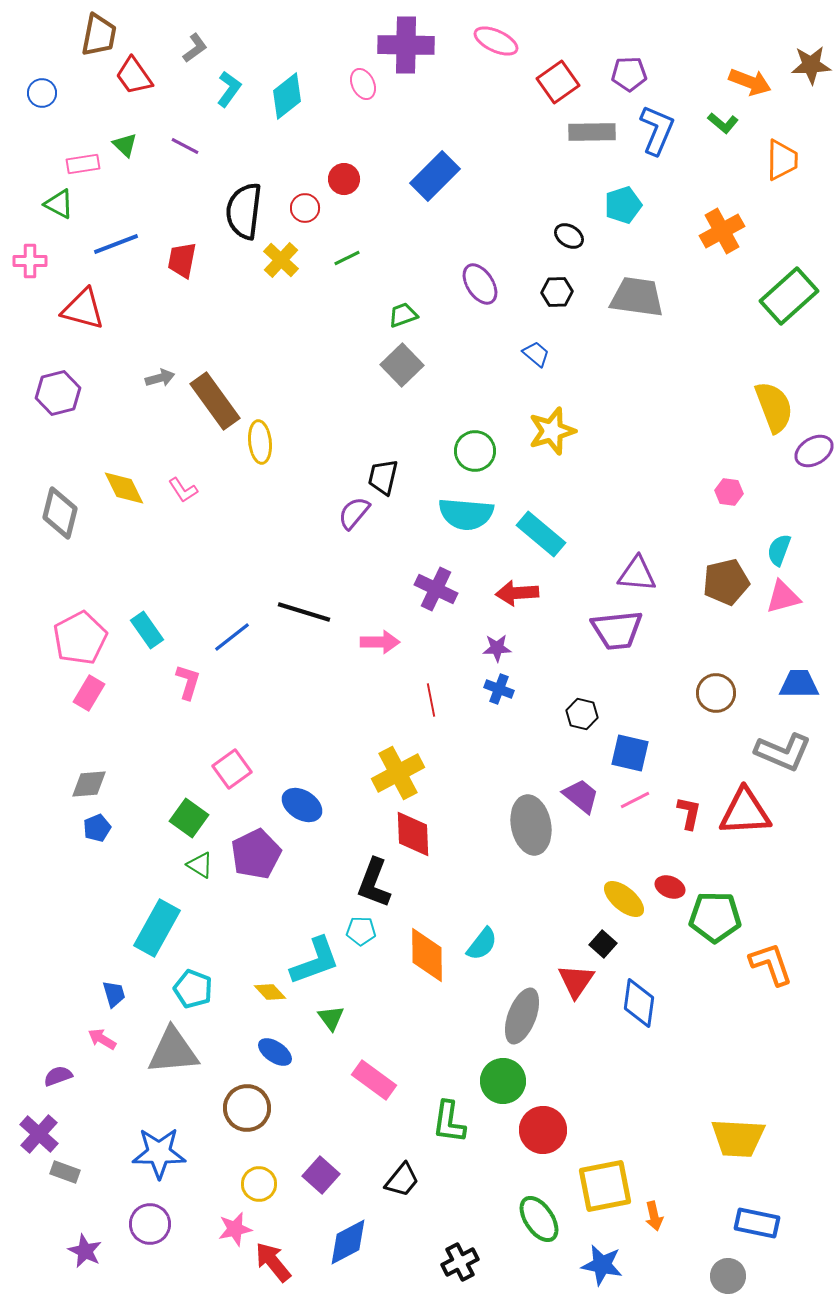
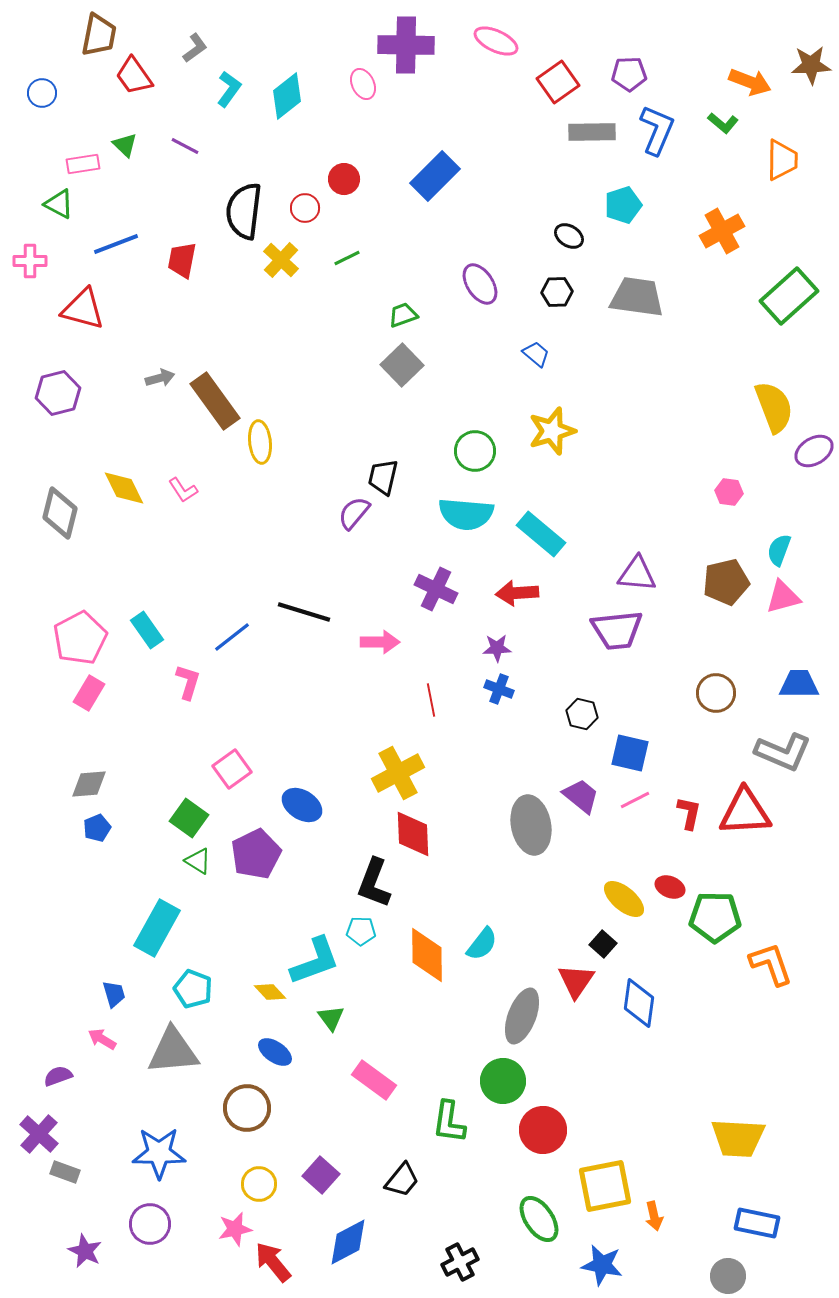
green triangle at (200, 865): moved 2 px left, 4 px up
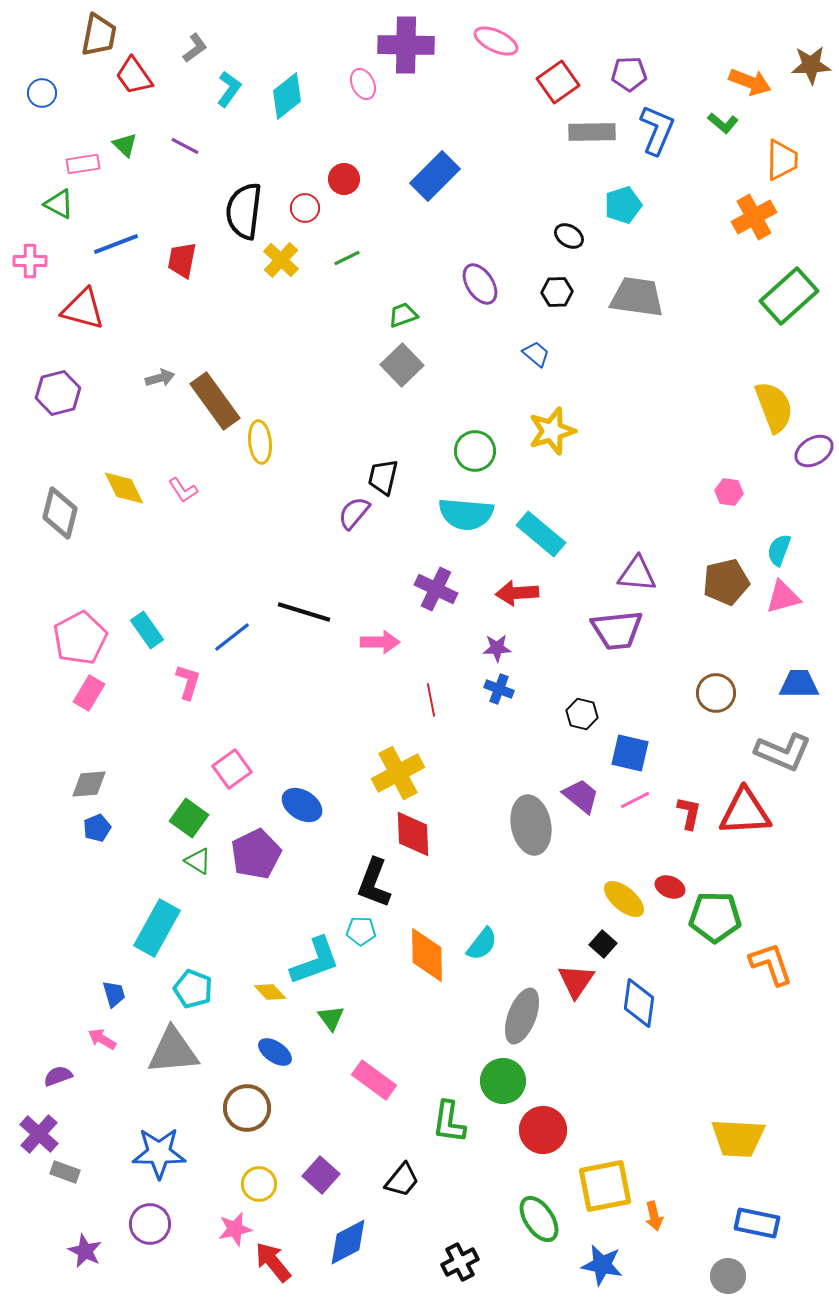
orange cross at (722, 231): moved 32 px right, 14 px up
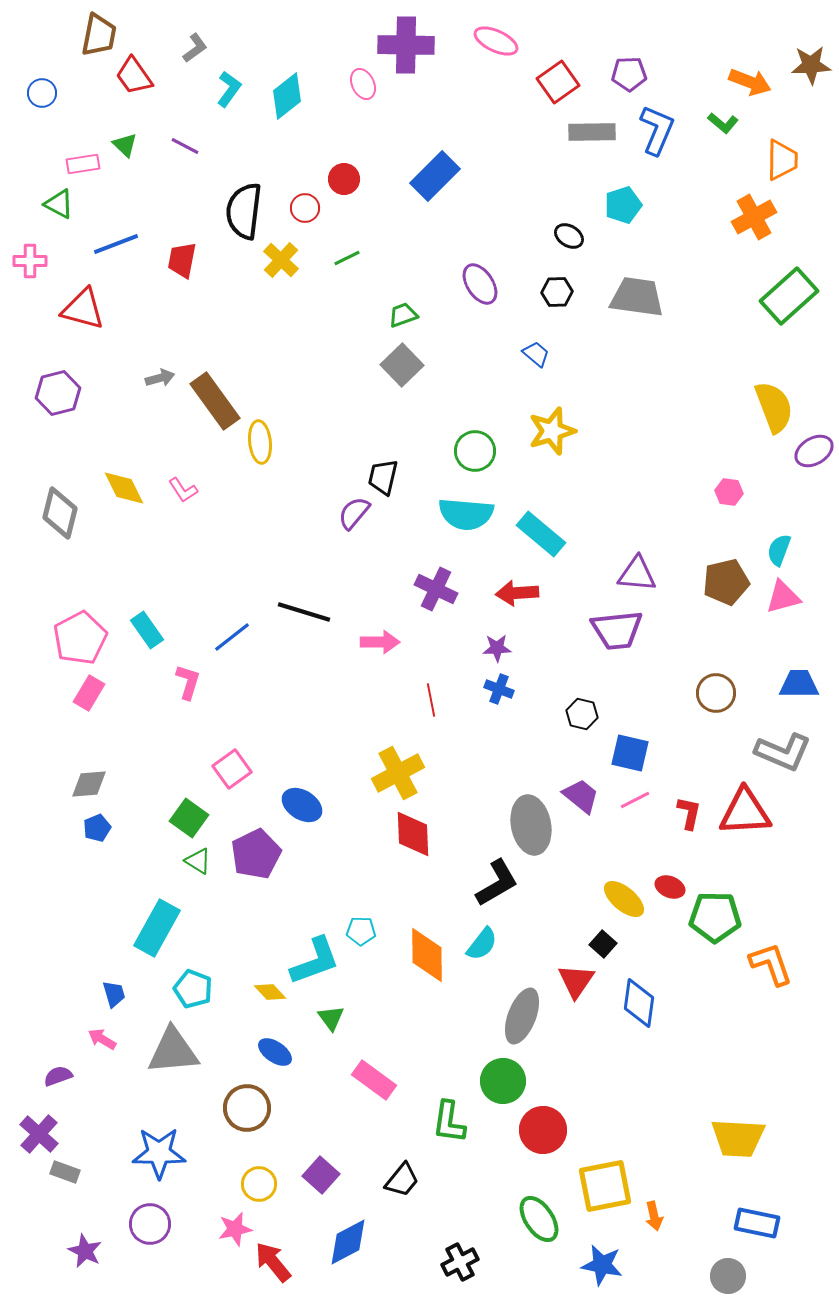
black L-shape at (374, 883): moved 123 px right; rotated 141 degrees counterclockwise
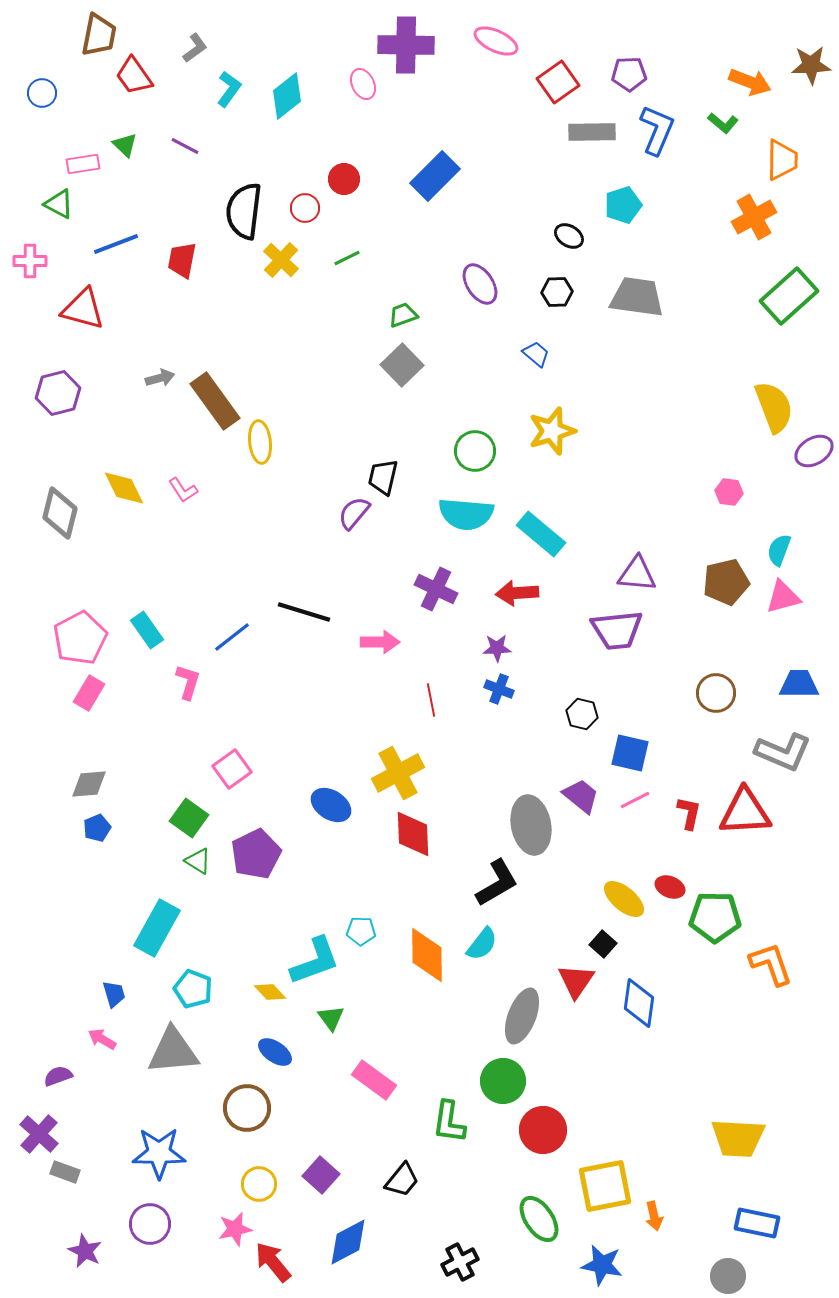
blue ellipse at (302, 805): moved 29 px right
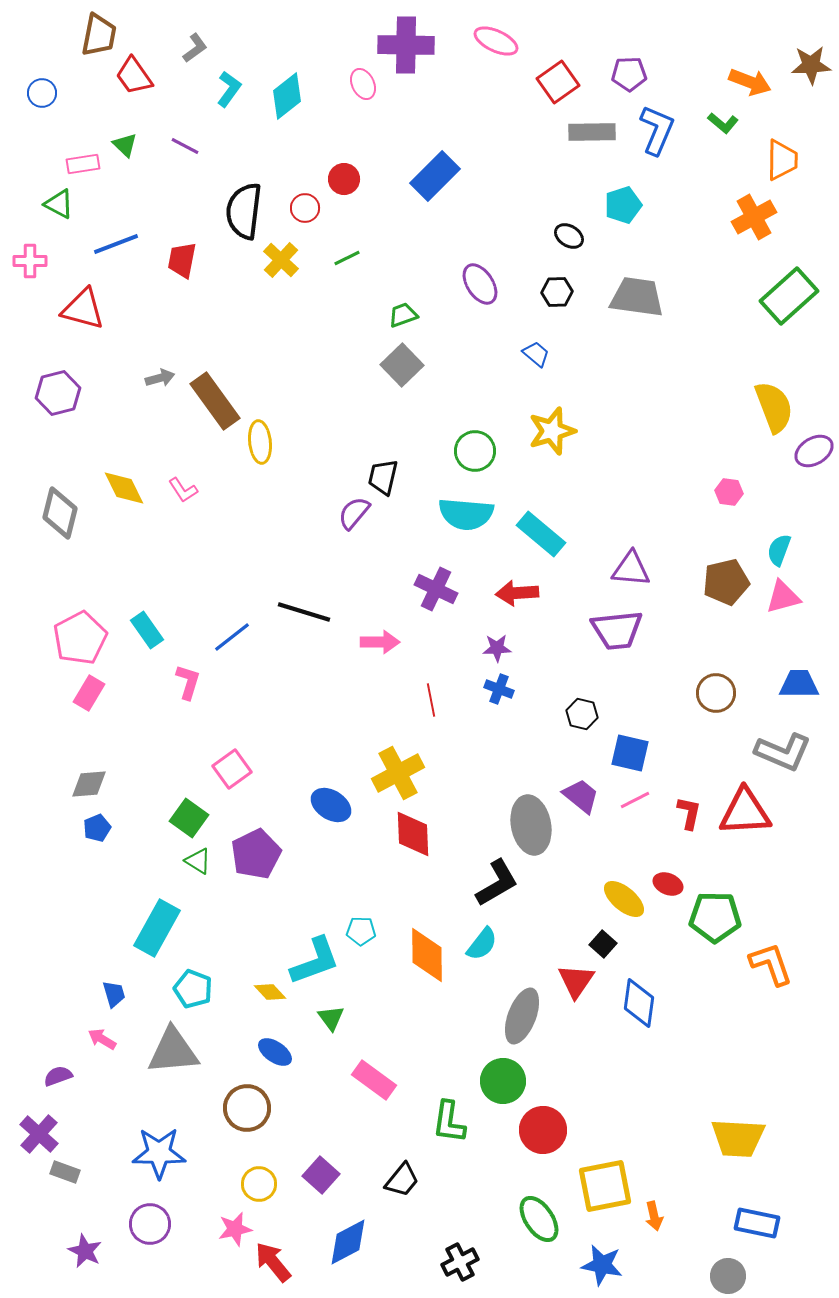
purple triangle at (637, 574): moved 6 px left, 5 px up
red ellipse at (670, 887): moved 2 px left, 3 px up
